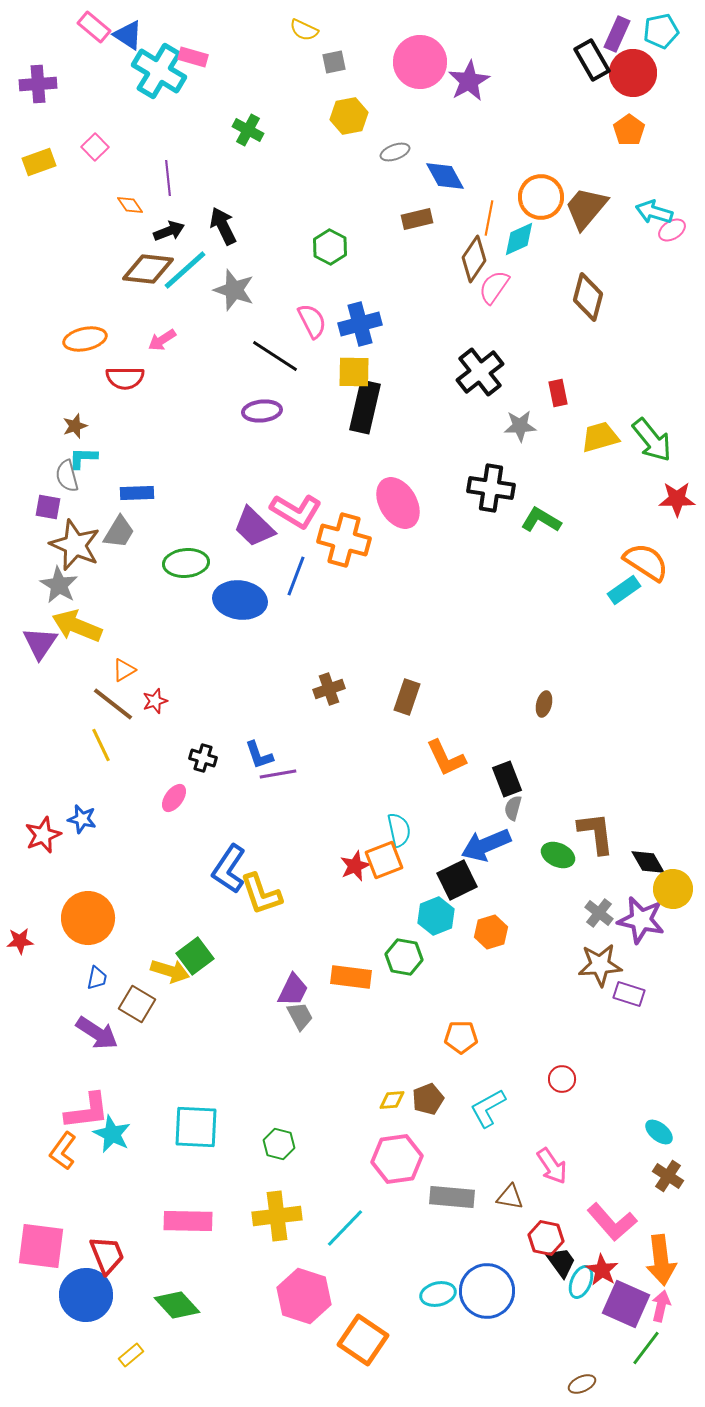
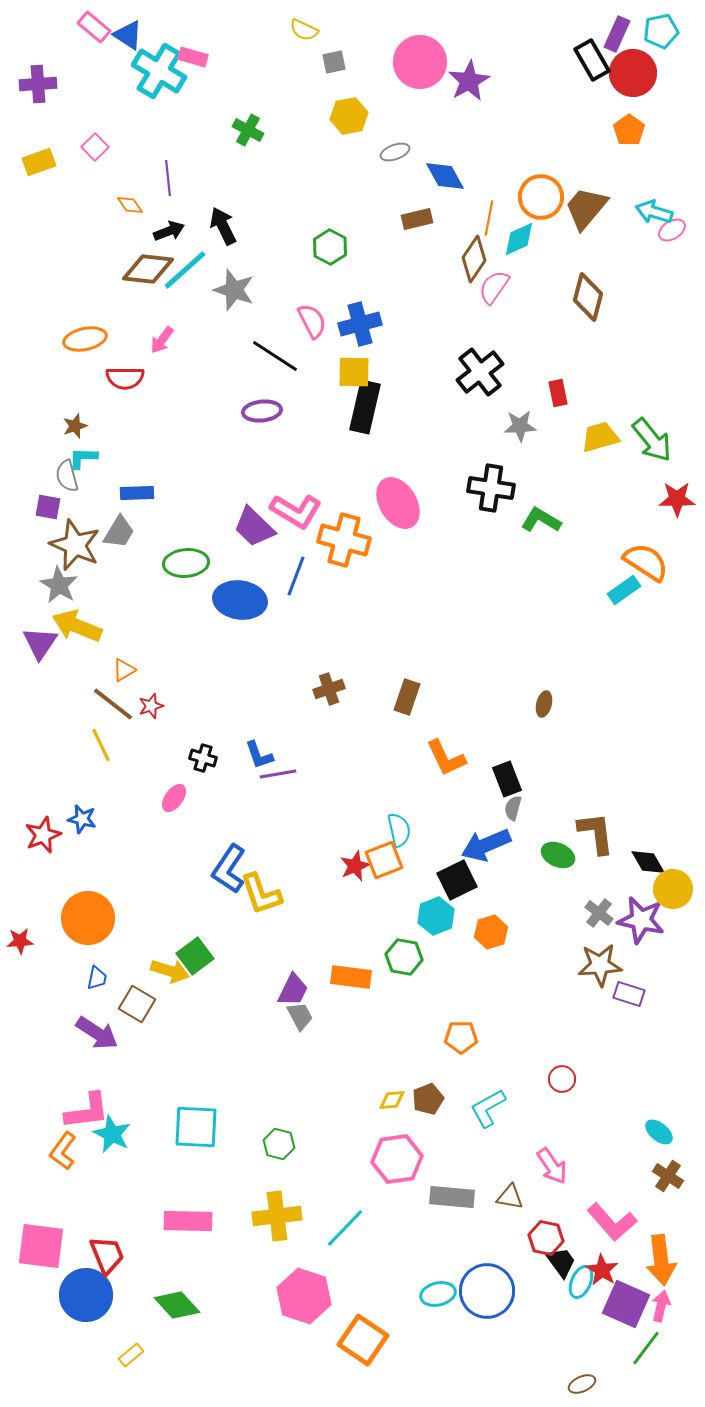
pink arrow at (162, 340): rotated 20 degrees counterclockwise
red star at (155, 701): moved 4 px left, 5 px down
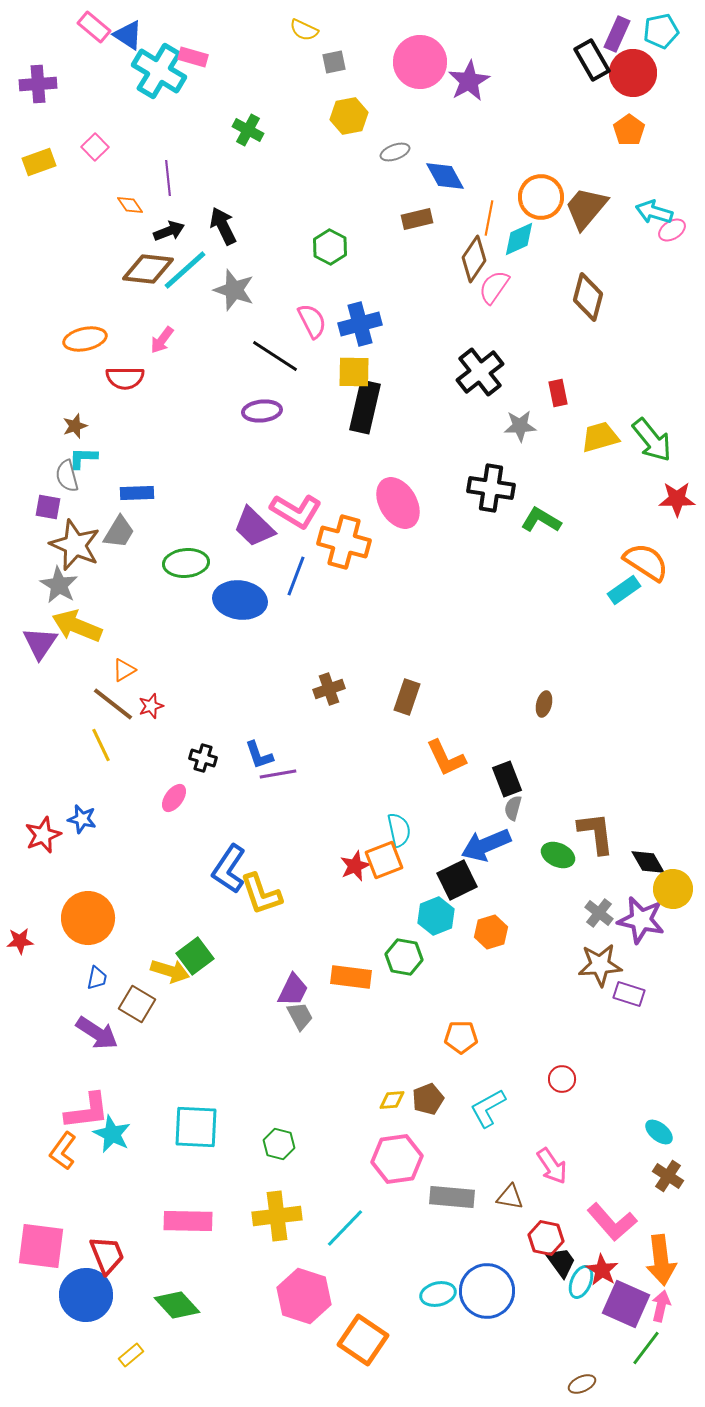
orange cross at (344, 540): moved 2 px down
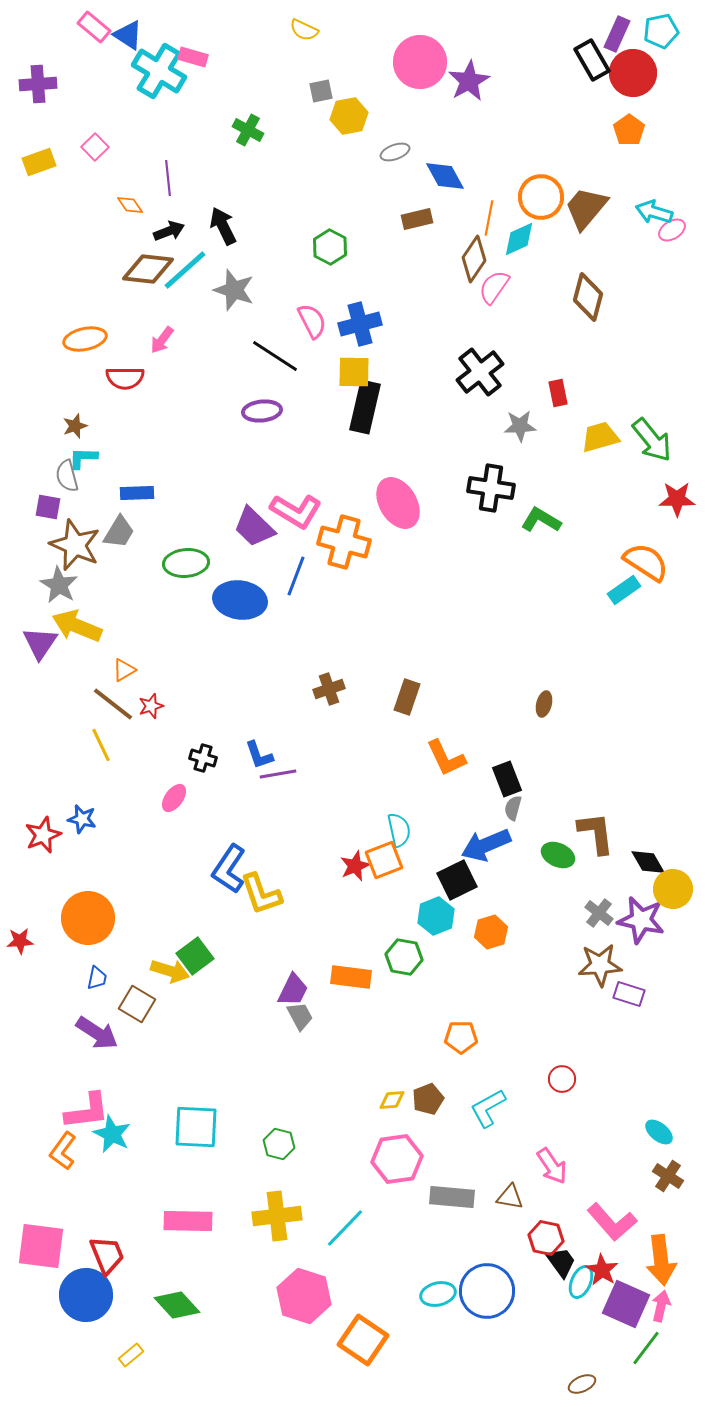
gray square at (334, 62): moved 13 px left, 29 px down
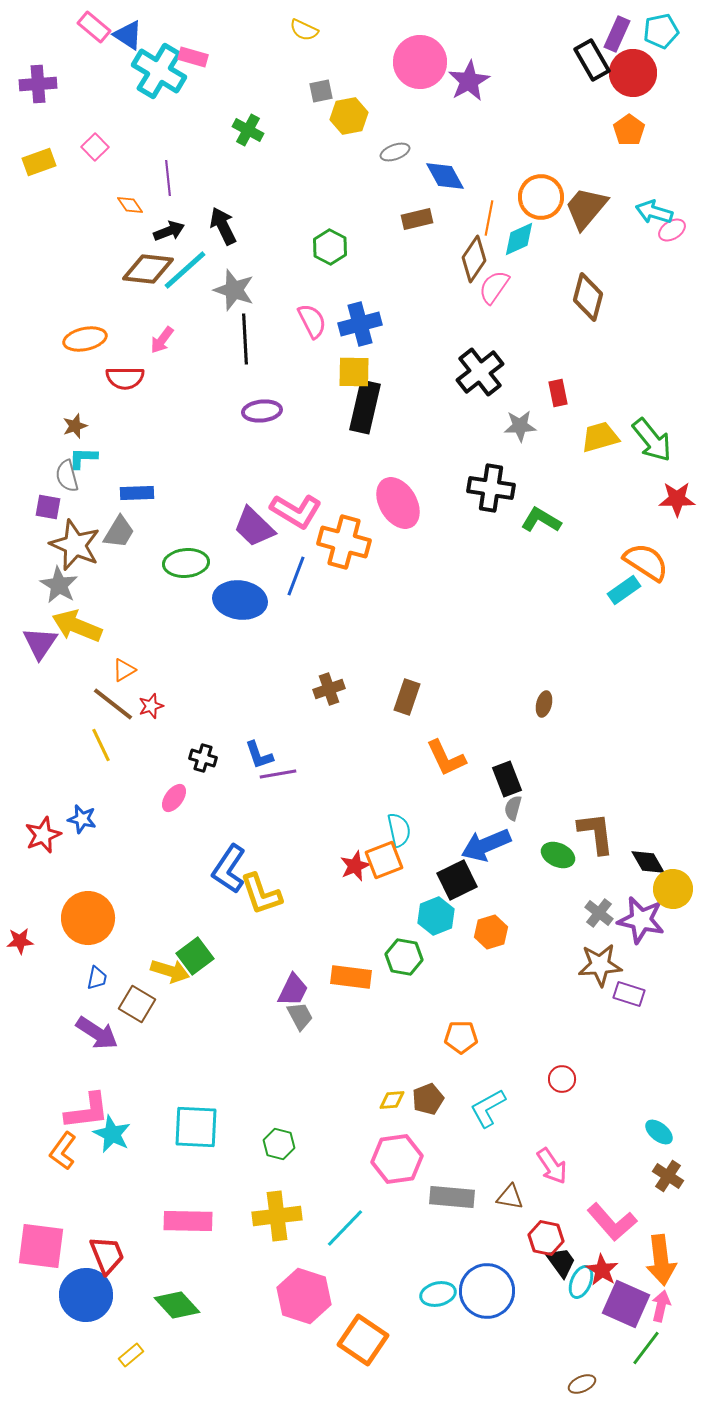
black line at (275, 356): moved 30 px left, 17 px up; rotated 54 degrees clockwise
